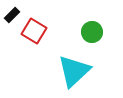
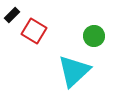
green circle: moved 2 px right, 4 px down
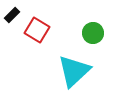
red square: moved 3 px right, 1 px up
green circle: moved 1 px left, 3 px up
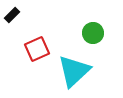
red square: moved 19 px down; rotated 35 degrees clockwise
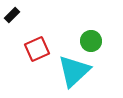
green circle: moved 2 px left, 8 px down
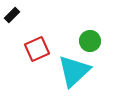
green circle: moved 1 px left
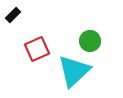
black rectangle: moved 1 px right
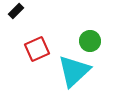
black rectangle: moved 3 px right, 4 px up
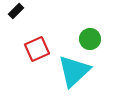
green circle: moved 2 px up
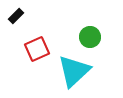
black rectangle: moved 5 px down
green circle: moved 2 px up
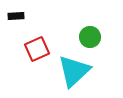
black rectangle: rotated 42 degrees clockwise
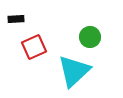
black rectangle: moved 3 px down
red square: moved 3 px left, 2 px up
